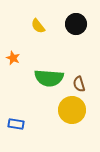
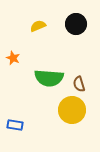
yellow semicircle: rotated 105 degrees clockwise
blue rectangle: moved 1 px left, 1 px down
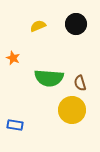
brown semicircle: moved 1 px right, 1 px up
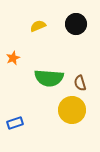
orange star: rotated 24 degrees clockwise
blue rectangle: moved 2 px up; rotated 28 degrees counterclockwise
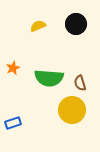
orange star: moved 10 px down
blue rectangle: moved 2 px left
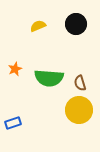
orange star: moved 2 px right, 1 px down
yellow circle: moved 7 px right
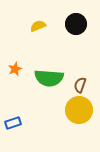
brown semicircle: moved 2 px down; rotated 35 degrees clockwise
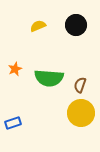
black circle: moved 1 px down
yellow circle: moved 2 px right, 3 px down
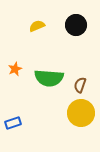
yellow semicircle: moved 1 px left
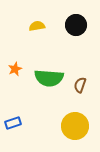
yellow semicircle: rotated 14 degrees clockwise
yellow circle: moved 6 px left, 13 px down
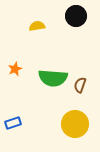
black circle: moved 9 px up
green semicircle: moved 4 px right
yellow circle: moved 2 px up
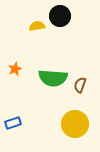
black circle: moved 16 px left
